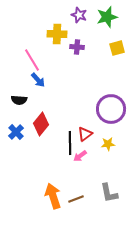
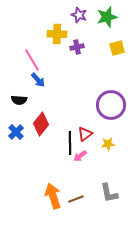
purple cross: rotated 16 degrees counterclockwise
purple circle: moved 4 px up
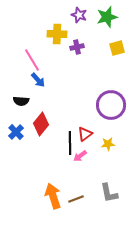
black semicircle: moved 2 px right, 1 px down
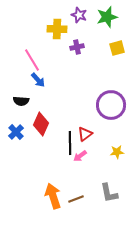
yellow cross: moved 5 px up
red diamond: rotated 15 degrees counterclockwise
yellow star: moved 9 px right, 8 px down
